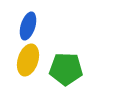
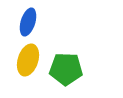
blue ellipse: moved 4 px up
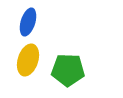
green pentagon: moved 2 px right, 1 px down
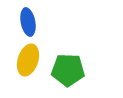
blue ellipse: rotated 28 degrees counterclockwise
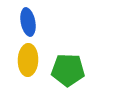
yellow ellipse: rotated 16 degrees counterclockwise
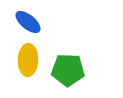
blue ellipse: rotated 40 degrees counterclockwise
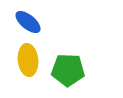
yellow ellipse: rotated 8 degrees counterclockwise
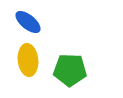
green pentagon: moved 2 px right
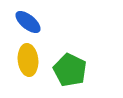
green pentagon: rotated 24 degrees clockwise
